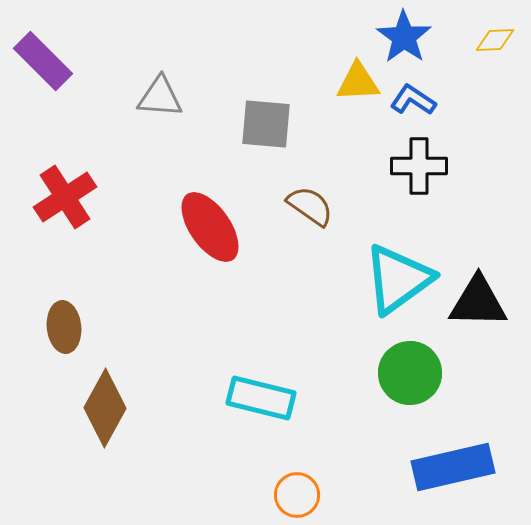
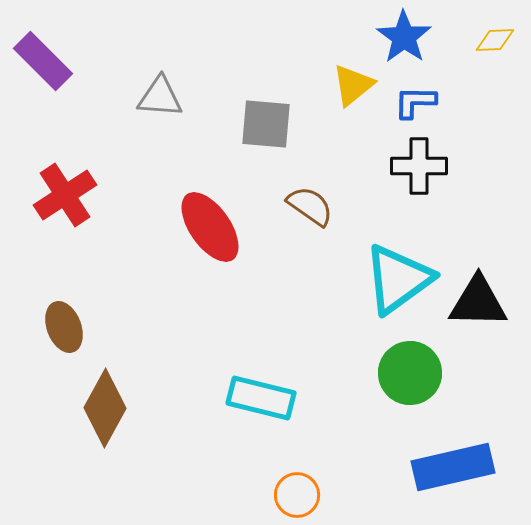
yellow triangle: moved 5 px left, 3 px down; rotated 36 degrees counterclockwise
blue L-shape: moved 2 px right, 2 px down; rotated 33 degrees counterclockwise
red cross: moved 2 px up
brown ellipse: rotated 15 degrees counterclockwise
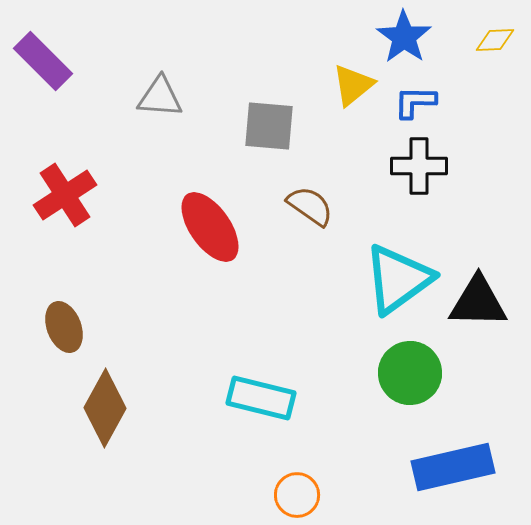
gray square: moved 3 px right, 2 px down
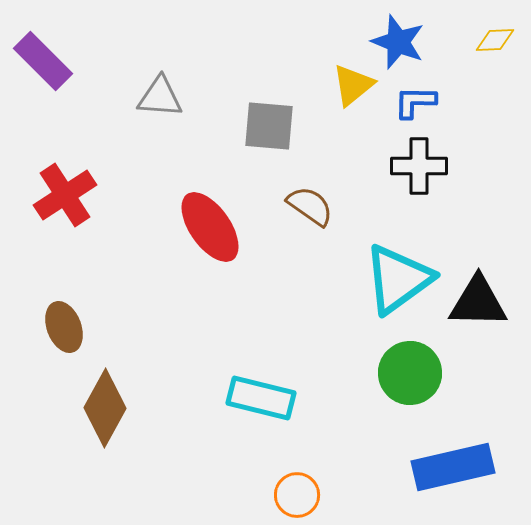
blue star: moved 6 px left, 5 px down; rotated 14 degrees counterclockwise
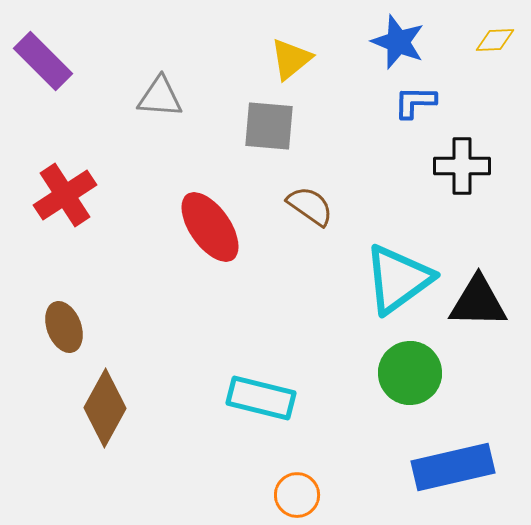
yellow triangle: moved 62 px left, 26 px up
black cross: moved 43 px right
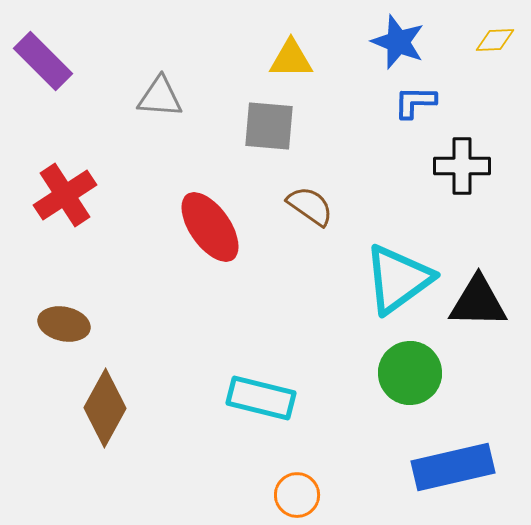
yellow triangle: rotated 39 degrees clockwise
brown ellipse: moved 3 px up; rotated 57 degrees counterclockwise
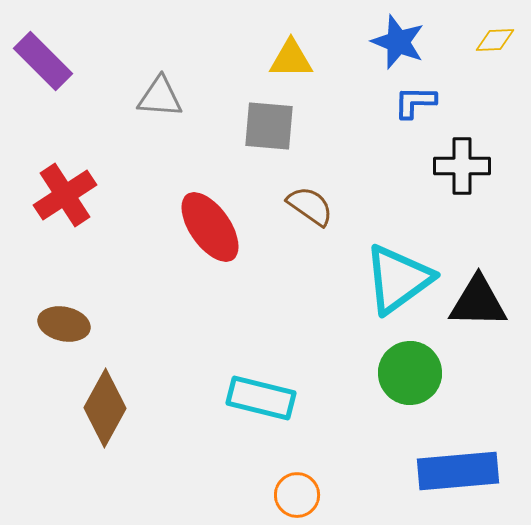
blue rectangle: moved 5 px right, 4 px down; rotated 8 degrees clockwise
